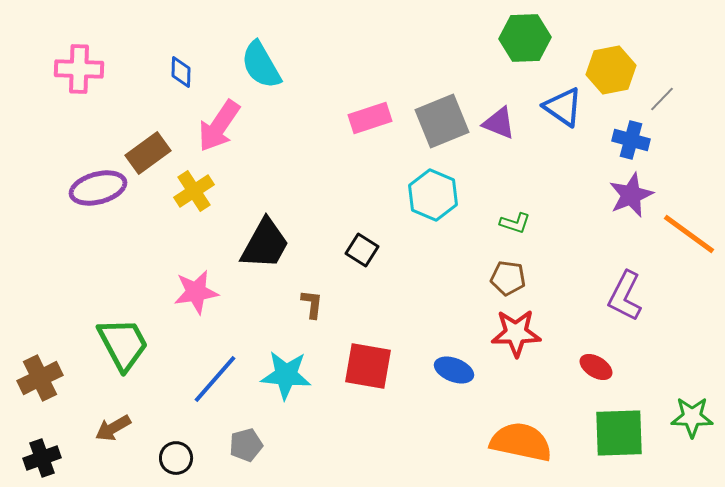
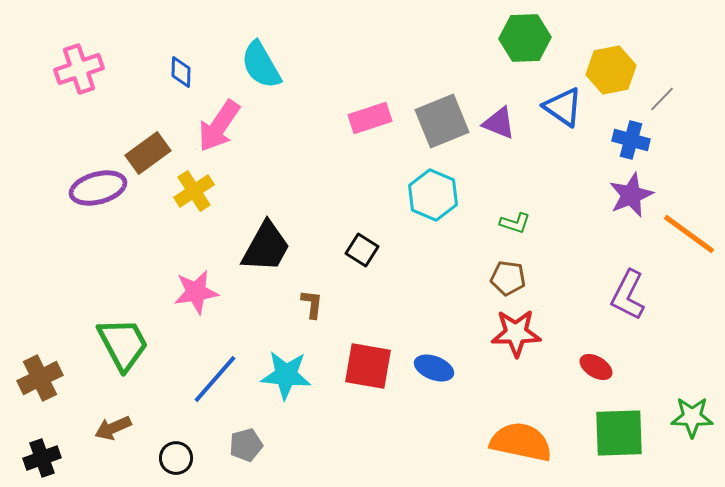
pink cross: rotated 21 degrees counterclockwise
black trapezoid: moved 1 px right, 3 px down
purple L-shape: moved 3 px right, 1 px up
blue ellipse: moved 20 px left, 2 px up
brown arrow: rotated 6 degrees clockwise
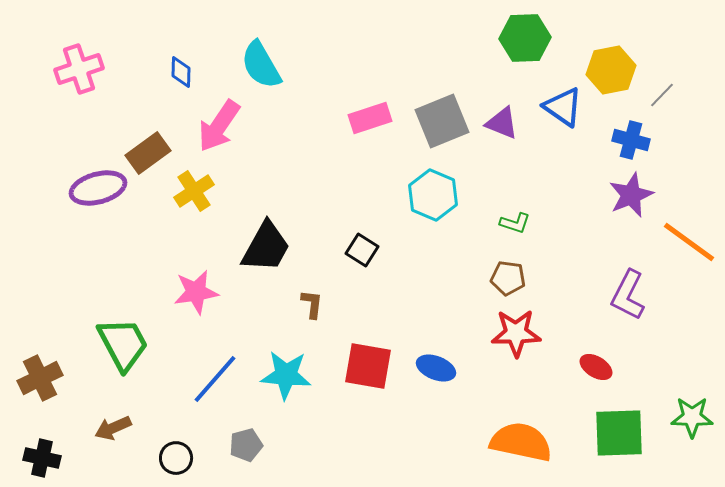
gray line: moved 4 px up
purple triangle: moved 3 px right
orange line: moved 8 px down
blue ellipse: moved 2 px right
black cross: rotated 33 degrees clockwise
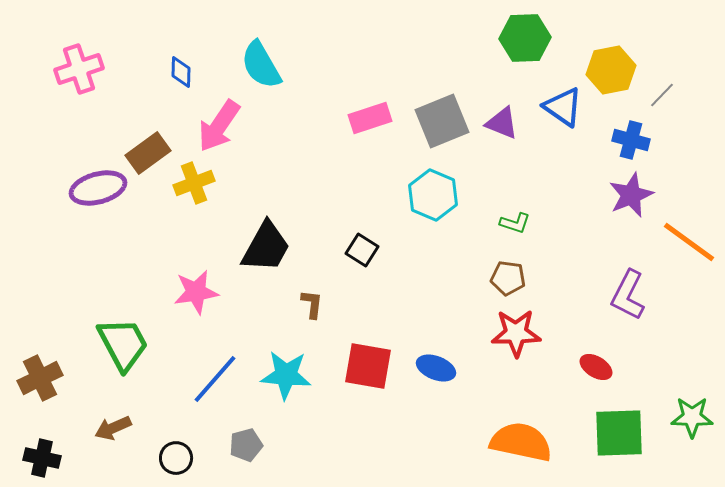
yellow cross: moved 8 px up; rotated 12 degrees clockwise
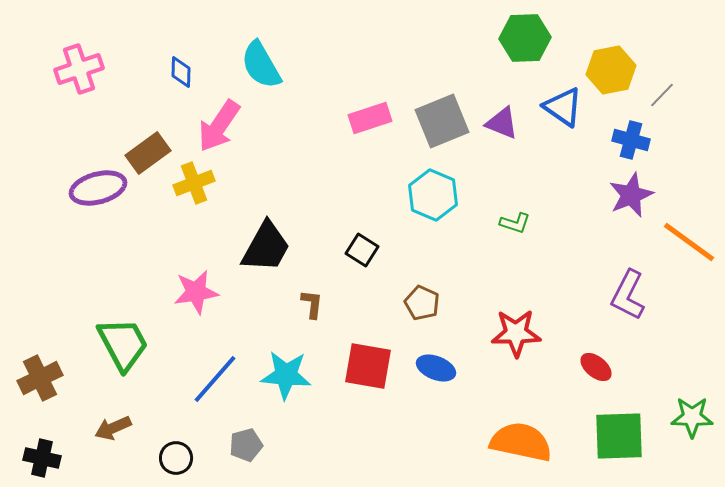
brown pentagon: moved 86 px left, 25 px down; rotated 16 degrees clockwise
red ellipse: rotated 8 degrees clockwise
green square: moved 3 px down
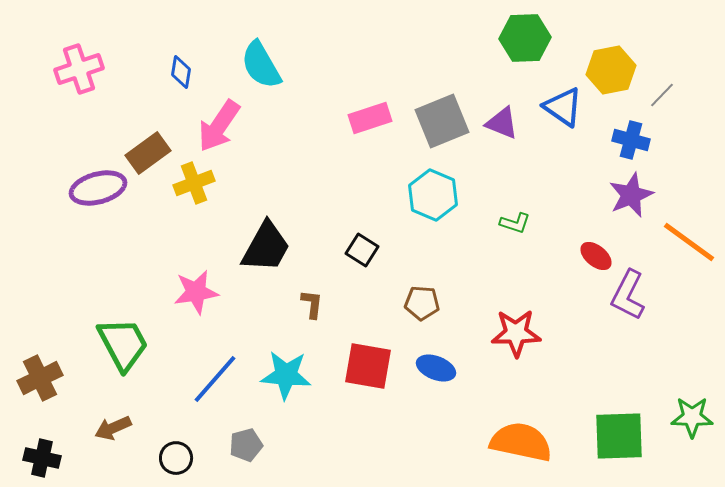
blue diamond: rotated 8 degrees clockwise
brown pentagon: rotated 20 degrees counterclockwise
red ellipse: moved 111 px up
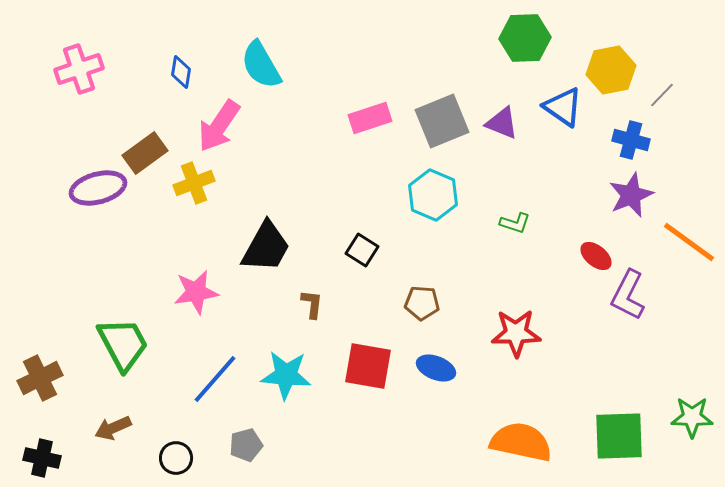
brown rectangle: moved 3 px left
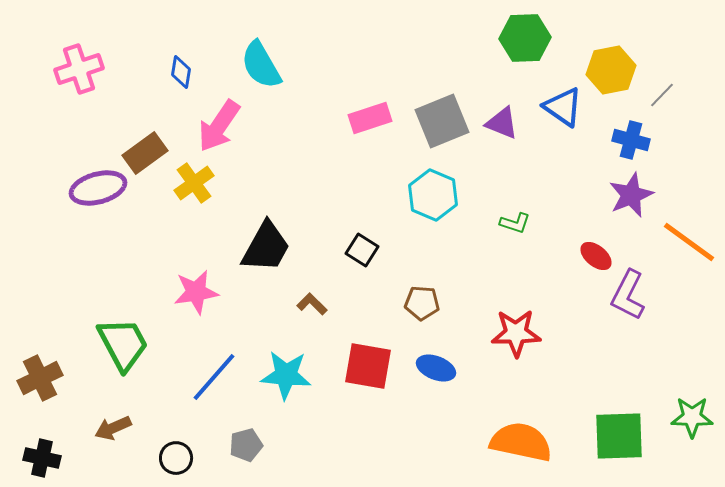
yellow cross: rotated 15 degrees counterclockwise
brown L-shape: rotated 52 degrees counterclockwise
blue line: moved 1 px left, 2 px up
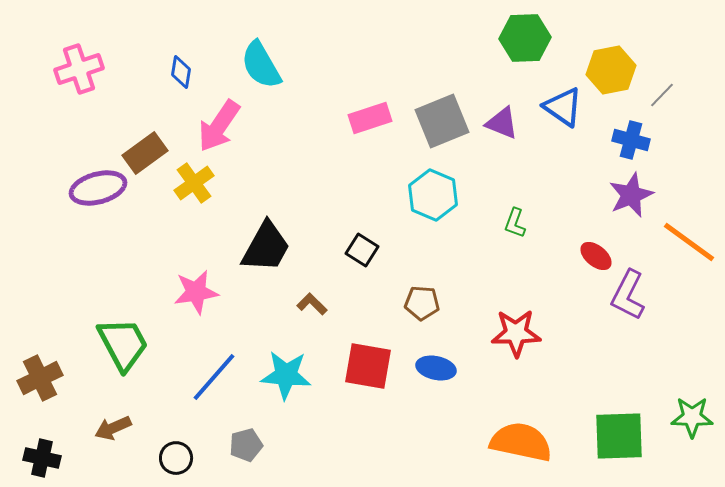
green L-shape: rotated 92 degrees clockwise
blue ellipse: rotated 9 degrees counterclockwise
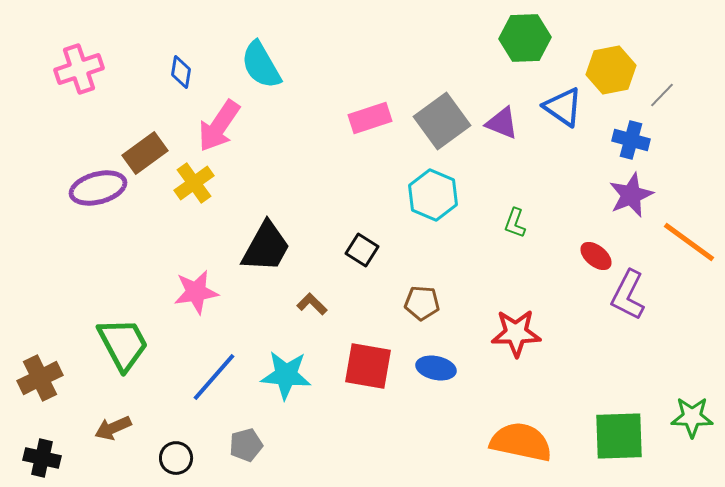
gray square: rotated 14 degrees counterclockwise
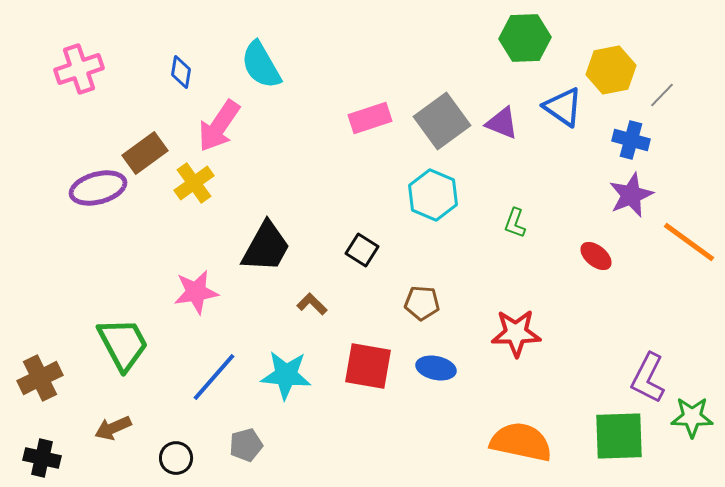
purple L-shape: moved 20 px right, 83 px down
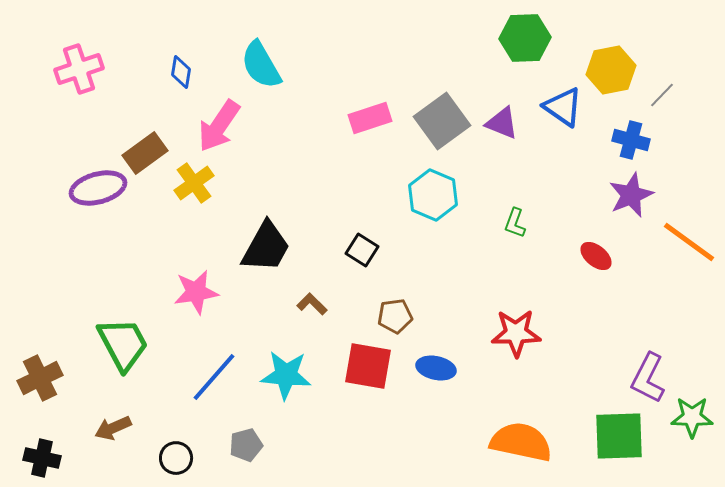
brown pentagon: moved 27 px left, 13 px down; rotated 12 degrees counterclockwise
